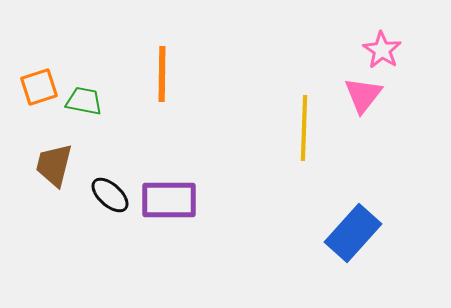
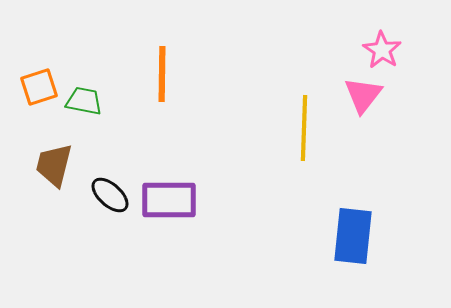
blue rectangle: moved 3 px down; rotated 36 degrees counterclockwise
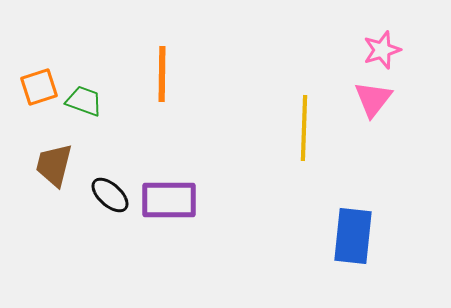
pink star: rotated 21 degrees clockwise
pink triangle: moved 10 px right, 4 px down
green trapezoid: rotated 9 degrees clockwise
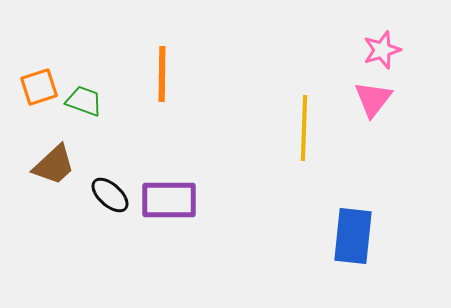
brown trapezoid: rotated 147 degrees counterclockwise
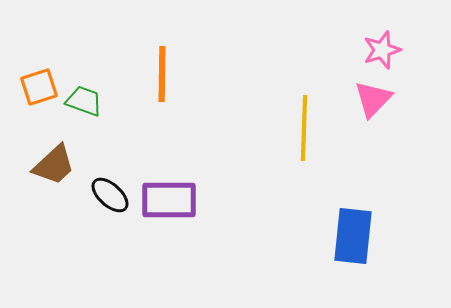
pink triangle: rotated 6 degrees clockwise
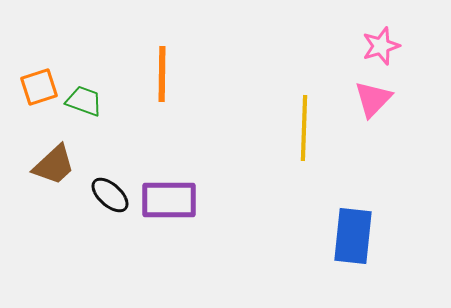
pink star: moved 1 px left, 4 px up
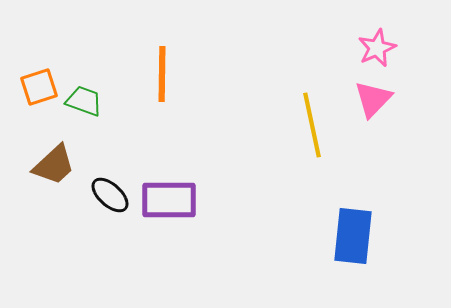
pink star: moved 4 px left, 2 px down; rotated 6 degrees counterclockwise
yellow line: moved 8 px right, 3 px up; rotated 14 degrees counterclockwise
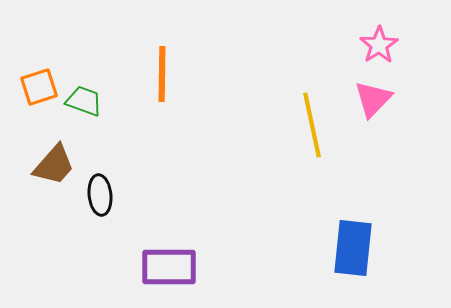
pink star: moved 2 px right, 3 px up; rotated 9 degrees counterclockwise
brown trapezoid: rotated 6 degrees counterclockwise
black ellipse: moved 10 px left; rotated 42 degrees clockwise
purple rectangle: moved 67 px down
blue rectangle: moved 12 px down
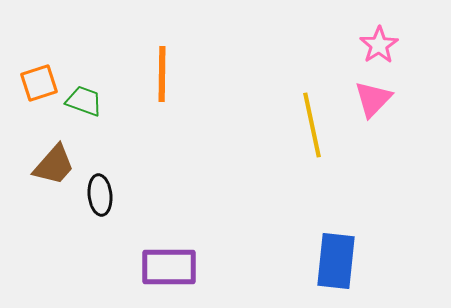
orange square: moved 4 px up
blue rectangle: moved 17 px left, 13 px down
